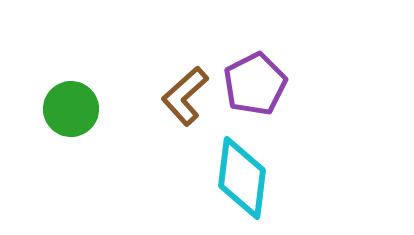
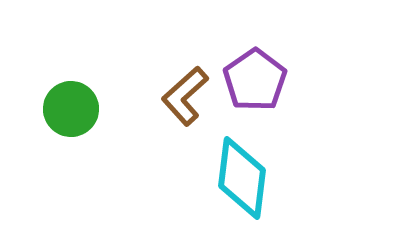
purple pentagon: moved 4 px up; rotated 8 degrees counterclockwise
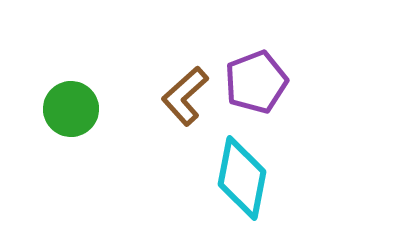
purple pentagon: moved 1 px right, 2 px down; rotated 14 degrees clockwise
cyan diamond: rotated 4 degrees clockwise
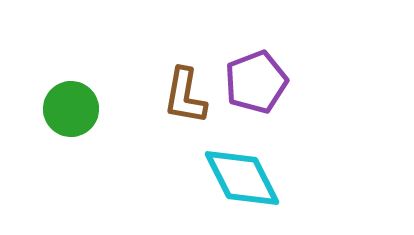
brown L-shape: rotated 38 degrees counterclockwise
cyan diamond: rotated 38 degrees counterclockwise
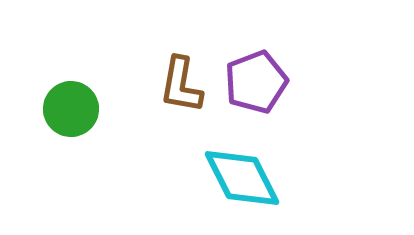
brown L-shape: moved 4 px left, 11 px up
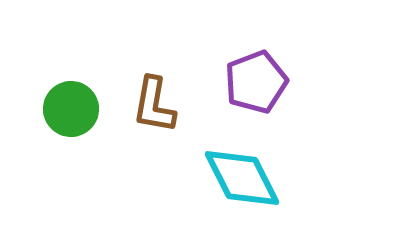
brown L-shape: moved 27 px left, 20 px down
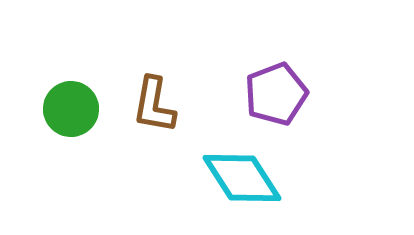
purple pentagon: moved 20 px right, 12 px down
cyan diamond: rotated 6 degrees counterclockwise
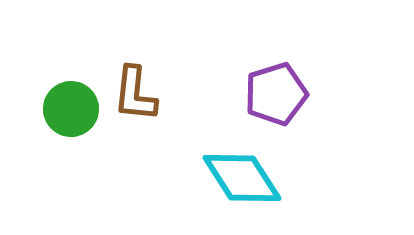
purple pentagon: rotated 4 degrees clockwise
brown L-shape: moved 19 px left, 11 px up; rotated 4 degrees counterclockwise
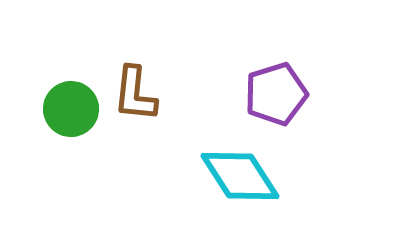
cyan diamond: moved 2 px left, 2 px up
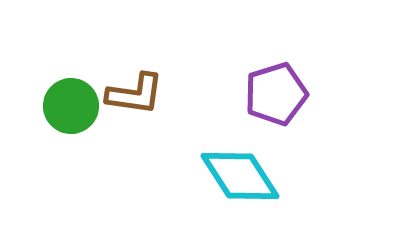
brown L-shape: rotated 88 degrees counterclockwise
green circle: moved 3 px up
